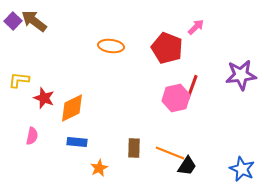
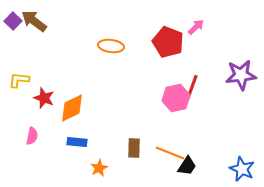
red pentagon: moved 1 px right, 6 px up
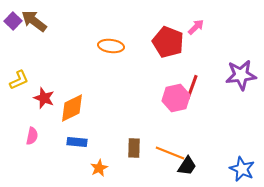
yellow L-shape: rotated 150 degrees clockwise
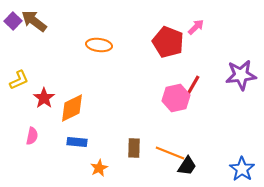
orange ellipse: moved 12 px left, 1 px up
red line: rotated 10 degrees clockwise
red star: rotated 15 degrees clockwise
blue star: rotated 10 degrees clockwise
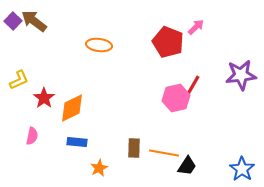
orange line: moved 6 px left; rotated 12 degrees counterclockwise
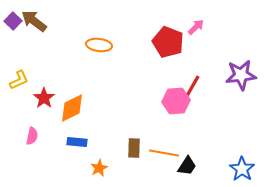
pink hexagon: moved 3 px down; rotated 8 degrees clockwise
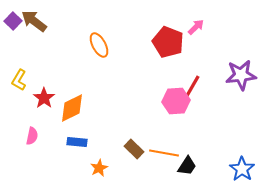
orange ellipse: rotated 55 degrees clockwise
yellow L-shape: rotated 145 degrees clockwise
brown rectangle: moved 1 px down; rotated 48 degrees counterclockwise
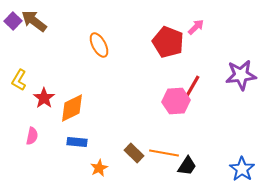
brown rectangle: moved 4 px down
